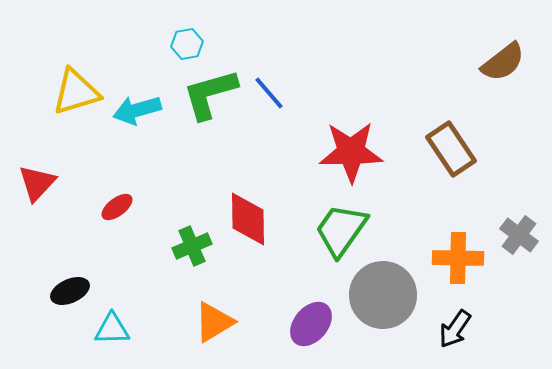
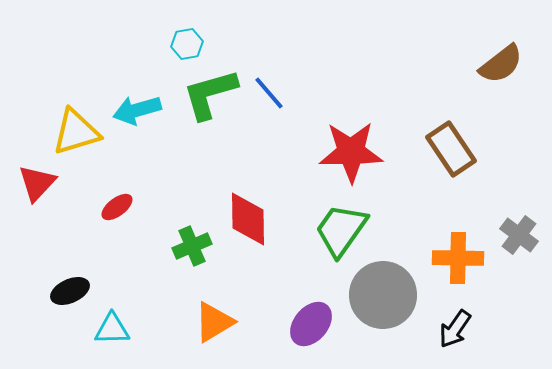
brown semicircle: moved 2 px left, 2 px down
yellow triangle: moved 40 px down
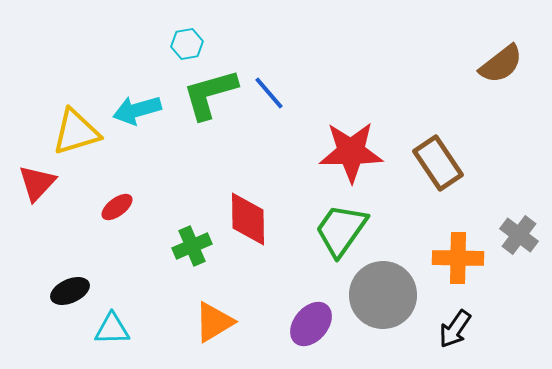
brown rectangle: moved 13 px left, 14 px down
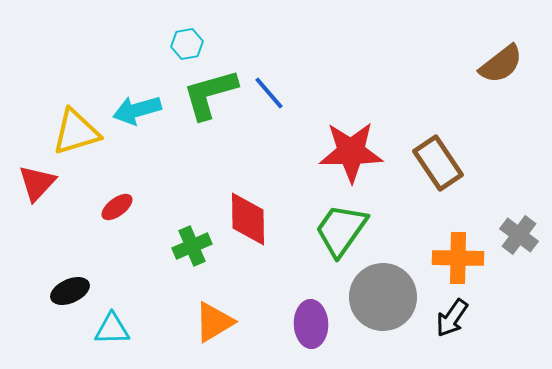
gray circle: moved 2 px down
purple ellipse: rotated 42 degrees counterclockwise
black arrow: moved 3 px left, 11 px up
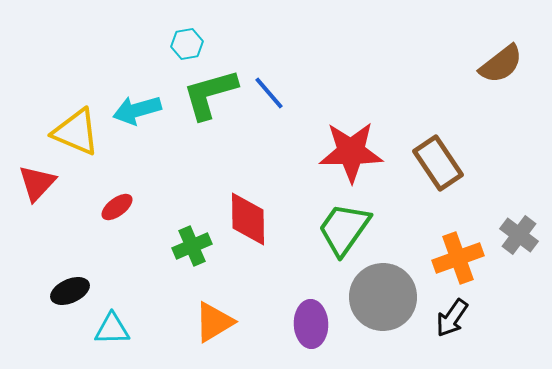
yellow triangle: rotated 40 degrees clockwise
green trapezoid: moved 3 px right, 1 px up
orange cross: rotated 21 degrees counterclockwise
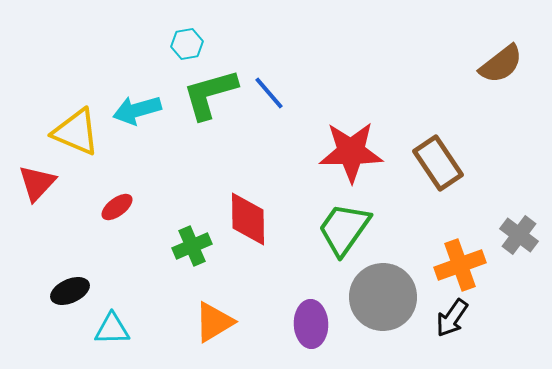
orange cross: moved 2 px right, 7 px down
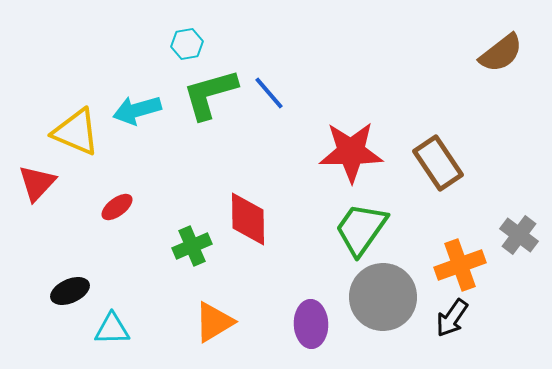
brown semicircle: moved 11 px up
green trapezoid: moved 17 px right
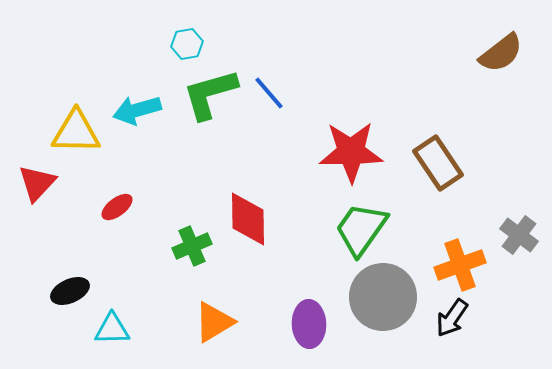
yellow triangle: rotated 22 degrees counterclockwise
purple ellipse: moved 2 px left
